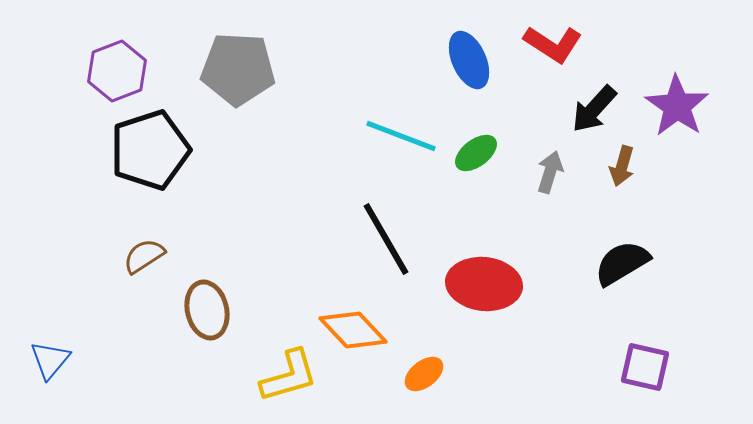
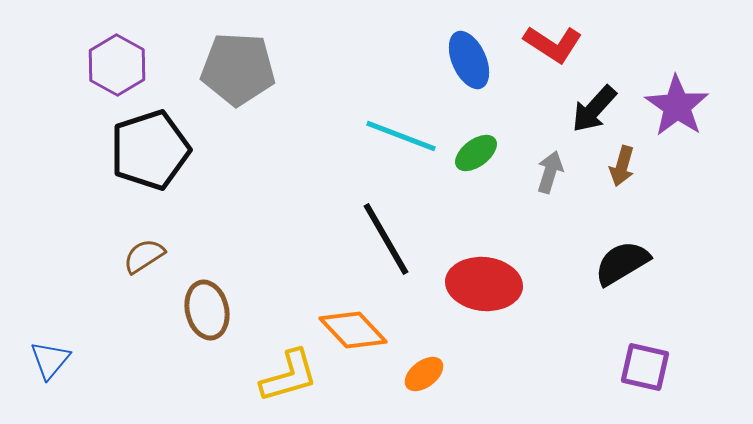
purple hexagon: moved 6 px up; rotated 10 degrees counterclockwise
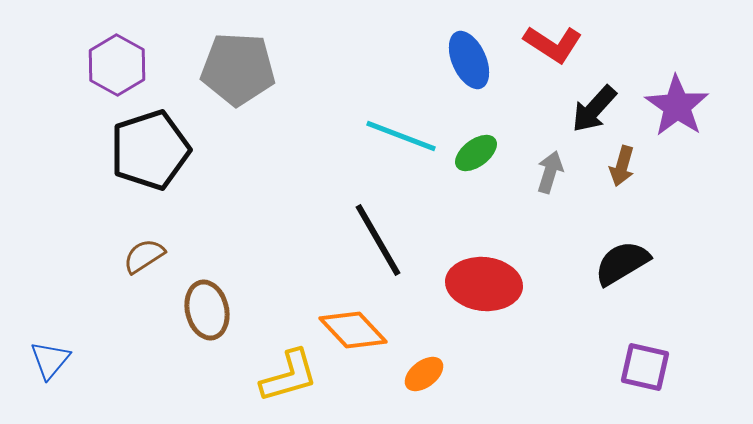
black line: moved 8 px left, 1 px down
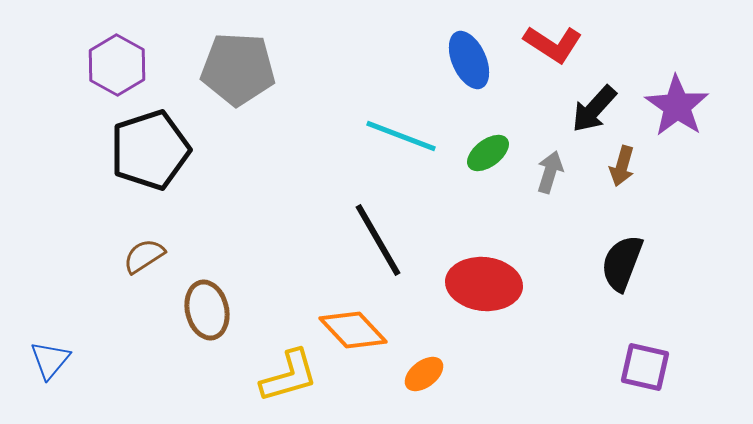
green ellipse: moved 12 px right
black semicircle: rotated 38 degrees counterclockwise
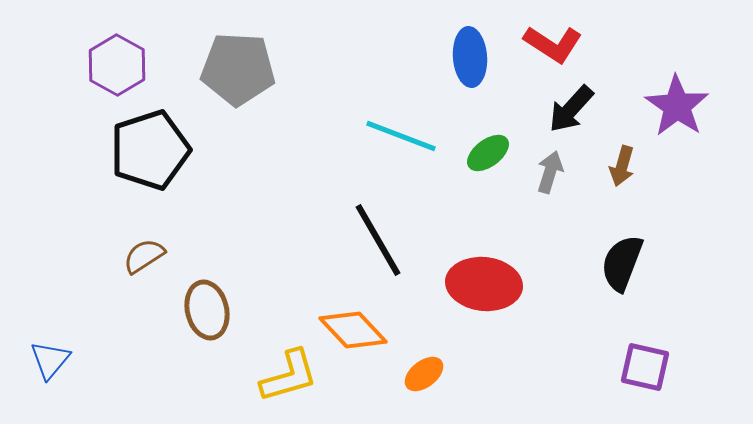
blue ellipse: moved 1 px right, 3 px up; rotated 20 degrees clockwise
black arrow: moved 23 px left
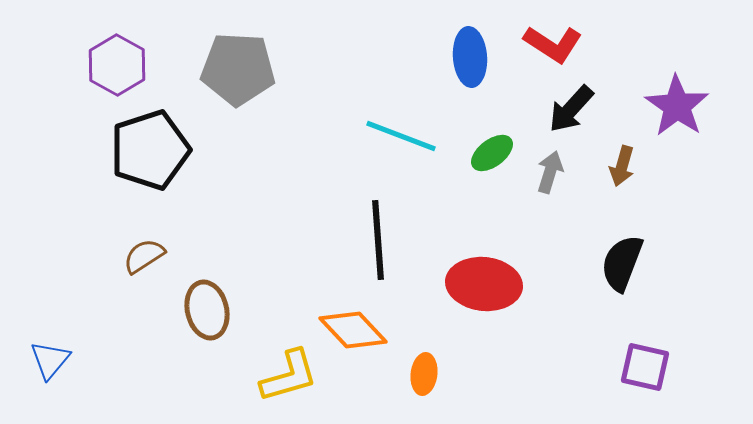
green ellipse: moved 4 px right
black line: rotated 26 degrees clockwise
orange ellipse: rotated 45 degrees counterclockwise
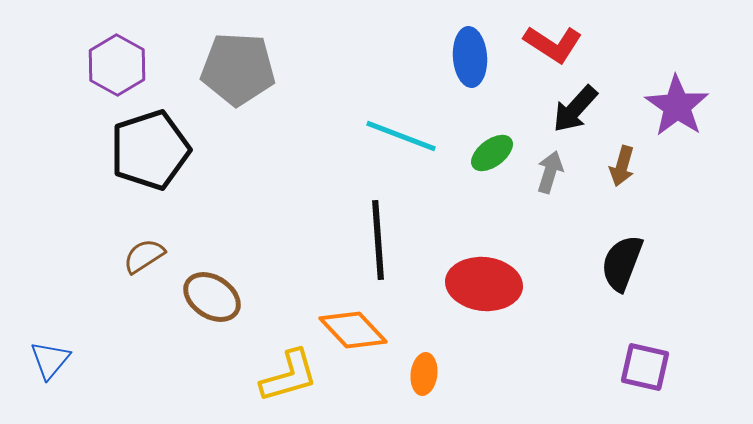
black arrow: moved 4 px right
brown ellipse: moved 5 px right, 13 px up; rotated 44 degrees counterclockwise
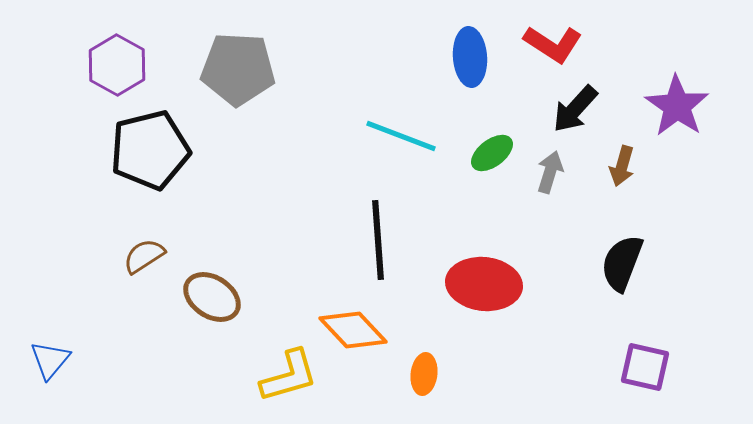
black pentagon: rotated 4 degrees clockwise
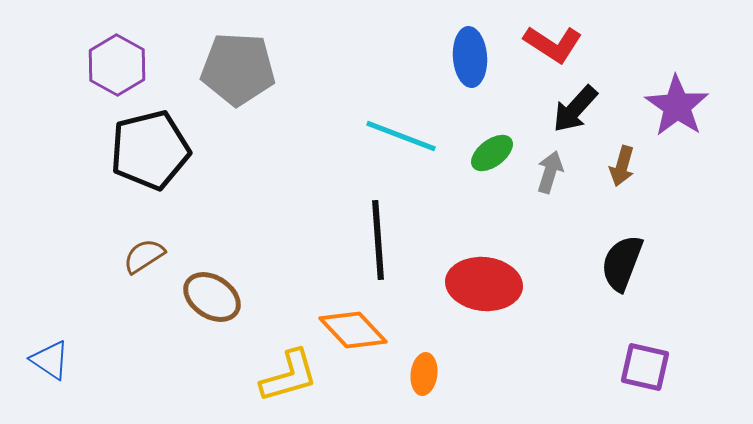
blue triangle: rotated 36 degrees counterclockwise
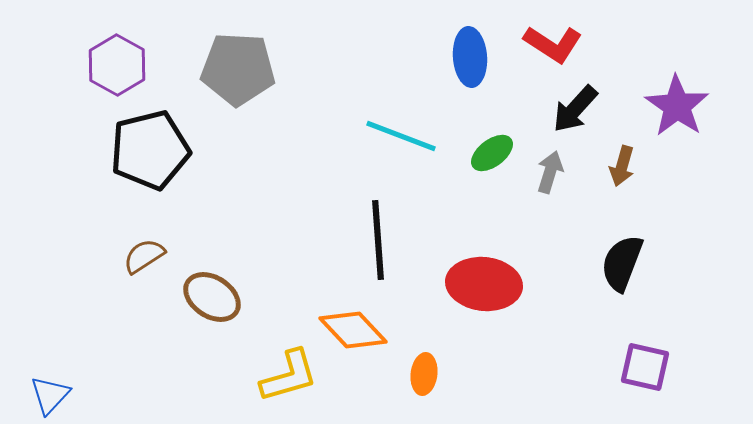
blue triangle: moved 35 px down; rotated 39 degrees clockwise
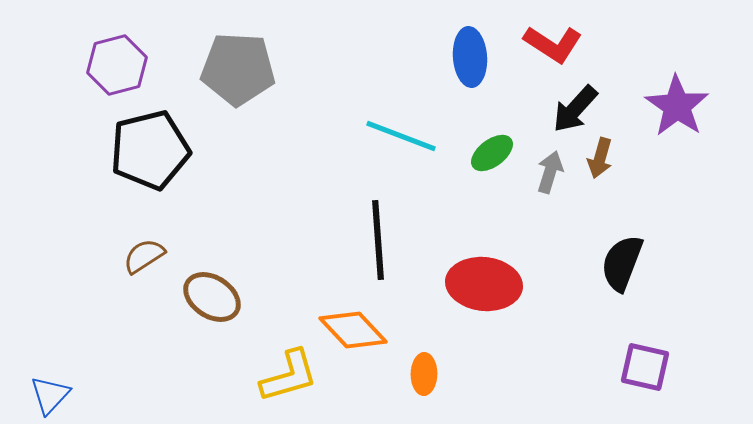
purple hexagon: rotated 16 degrees clockwise
brown arrow: moved 22 px left, 8 px up
orange ellipse: rotated 6 degrees counterclockwise
